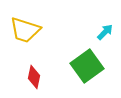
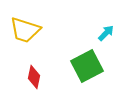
cyan arrow: moved 1 px right, 1 px down
green square: rotated 8 degrees clockwise
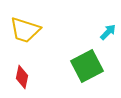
cyan arrow: moved 2 px right, 1 px up
red diamond: moved 12 px left
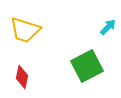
cyan arrow: moved 5 px up
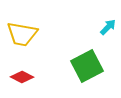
yellow trapezoid: moved 3 px left, 4 px down; rotated 8 degrees counterclockwise
red diamond: rotated 75 degrees counterclockwise
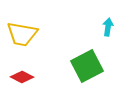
cyan arrow: rotated 36 degrees counterclockwise
